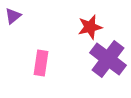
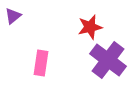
purple cross: moved 1 px down
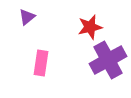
purple triangle: moved 14 px right, 1 px down
purple cross: rotated 24 degrees clockwise
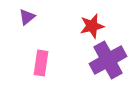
red star: moved 2 px right, 1 px up
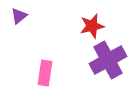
purple triangle: moved 8 px left, 1 px up
pink rectangle: moved 4 px right, 10 px down
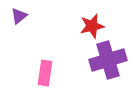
purple cross: rotated 12 degrees clockwise
